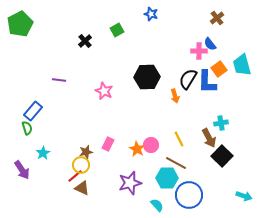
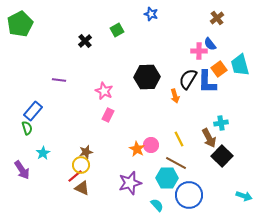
cyan trapezoid: moved 2 px left
pink rectangle: moved 29 px up
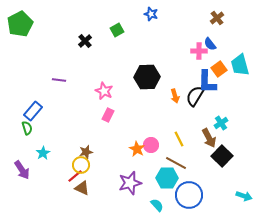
black semicircle: moved 7 px right, 17 px down
cyan cross: rotated 24 degrees counterclockwise
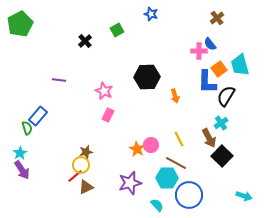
black semicircle: moved 31 px right
blue rectangle: moved 5 px right, 5 px down
cyan star: moved 23 px left
brown triangle: moved 4 px right, 1 px up; rotated 49 degrees counterclockwise
